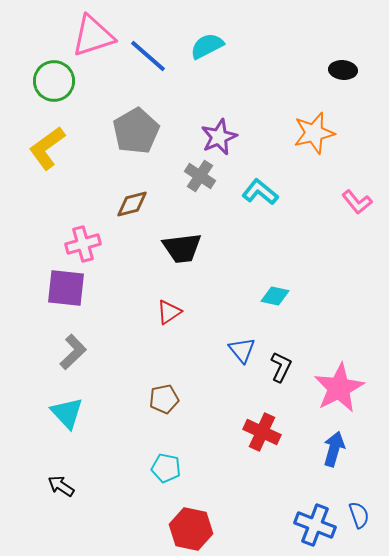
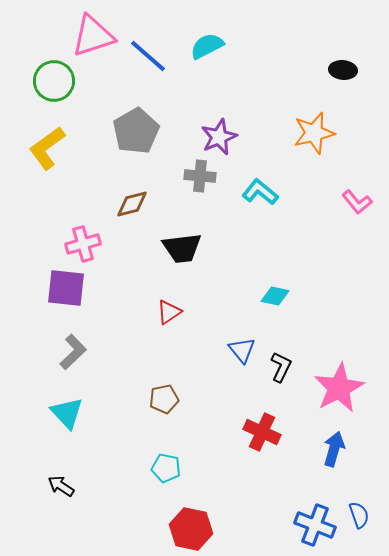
gray cross: rotated 28 degrees counterclockwise
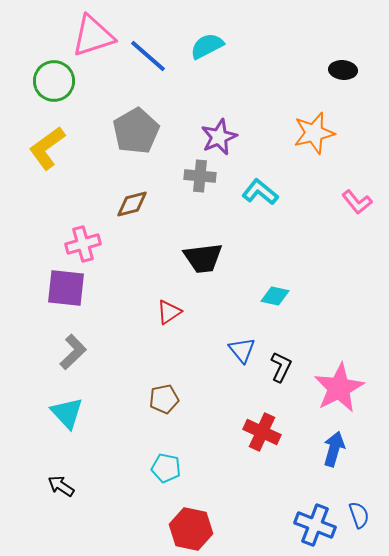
black trapezoid: moved 21 px right, 10 px down
